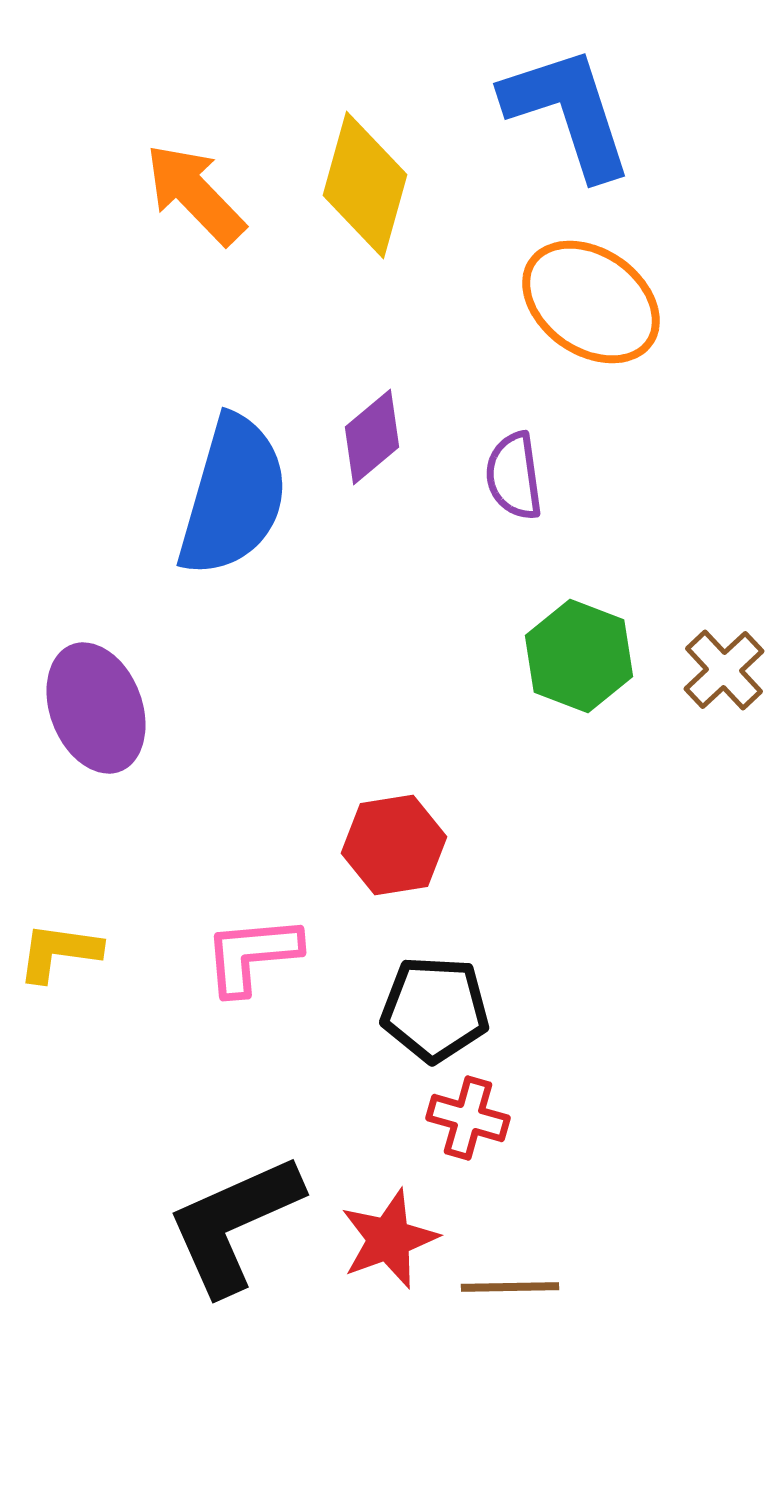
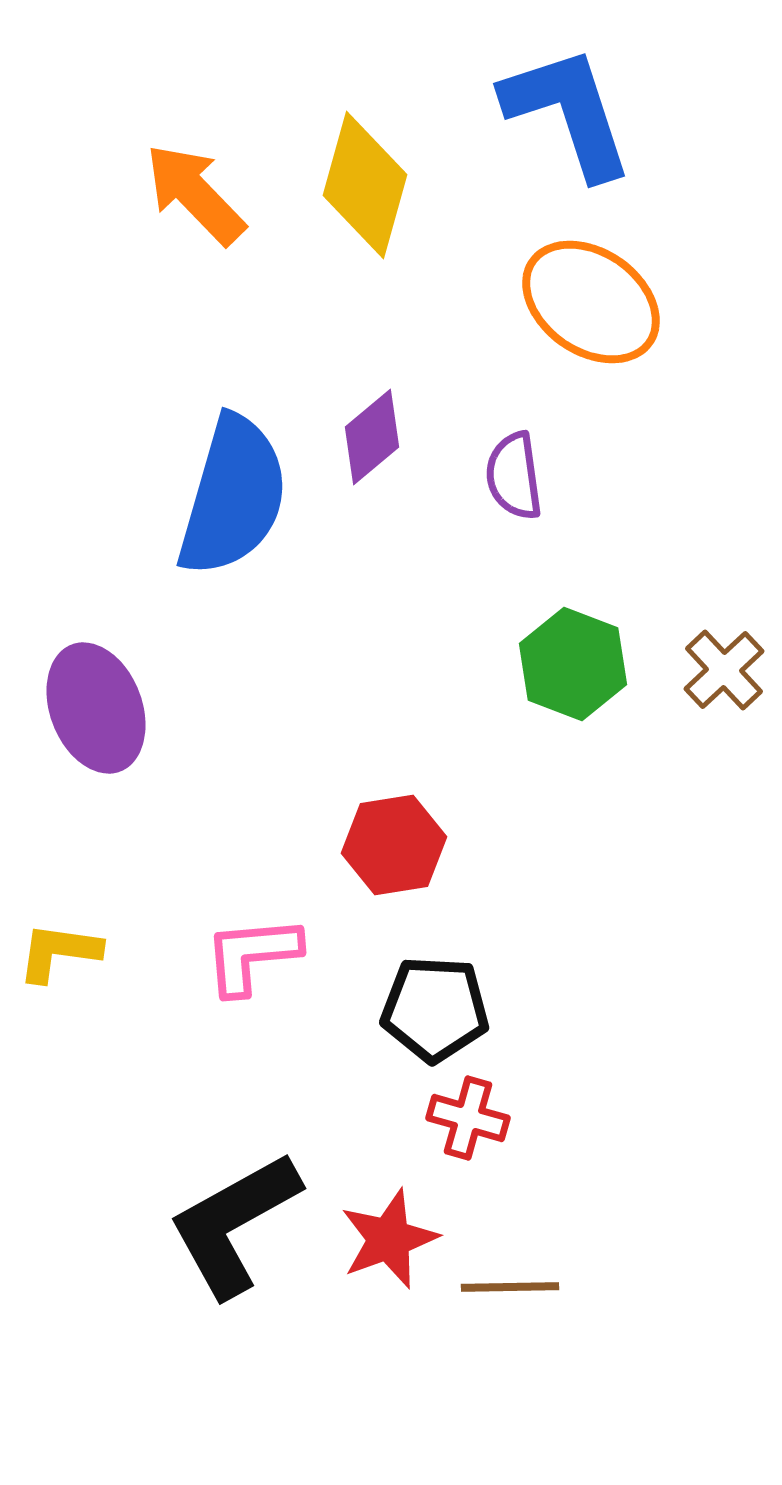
green hexagon: moved 6 px left, 8 px down
black L-shape: rotated 5 degrees counterclockwise
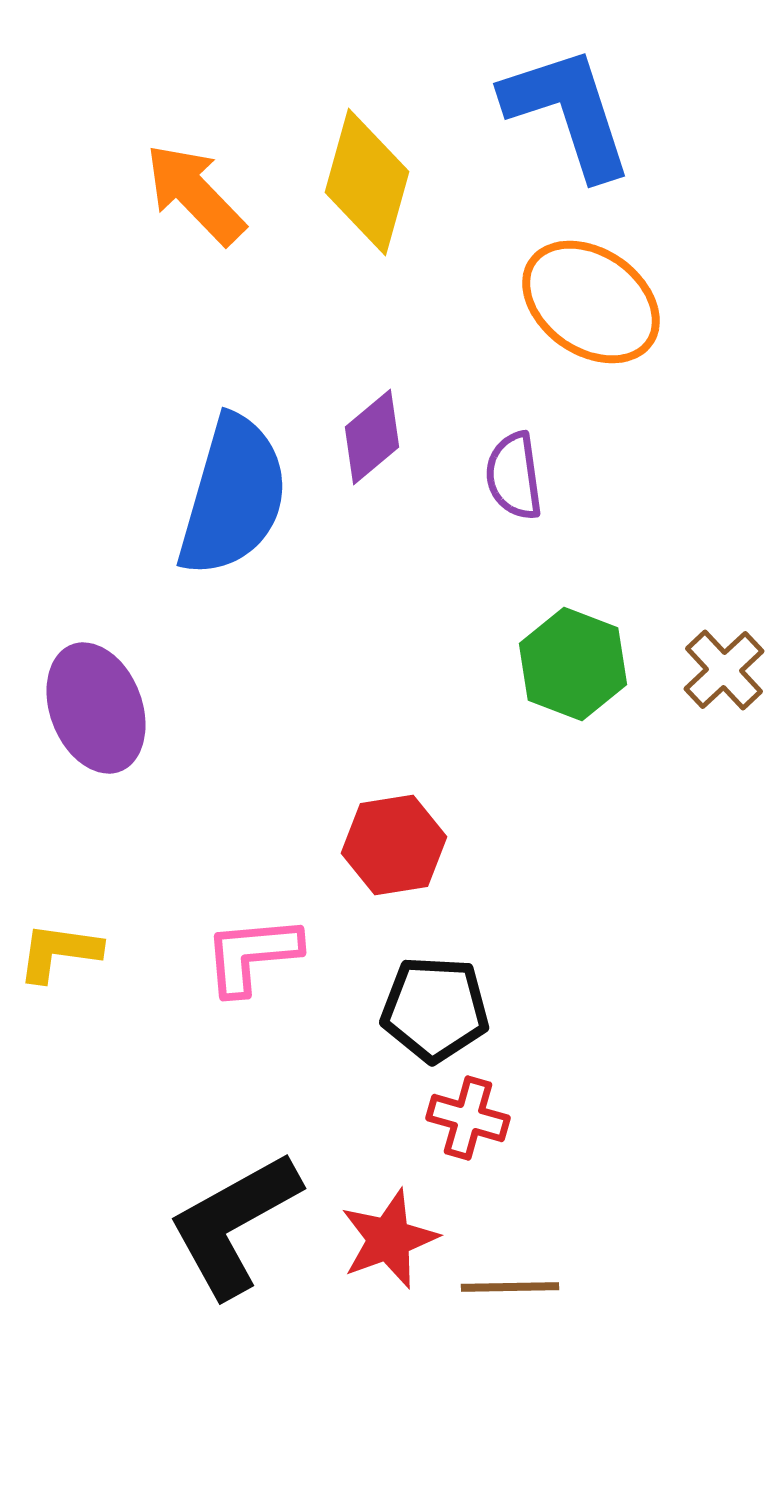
yellow diamond: moved 2 px right, 3 px up
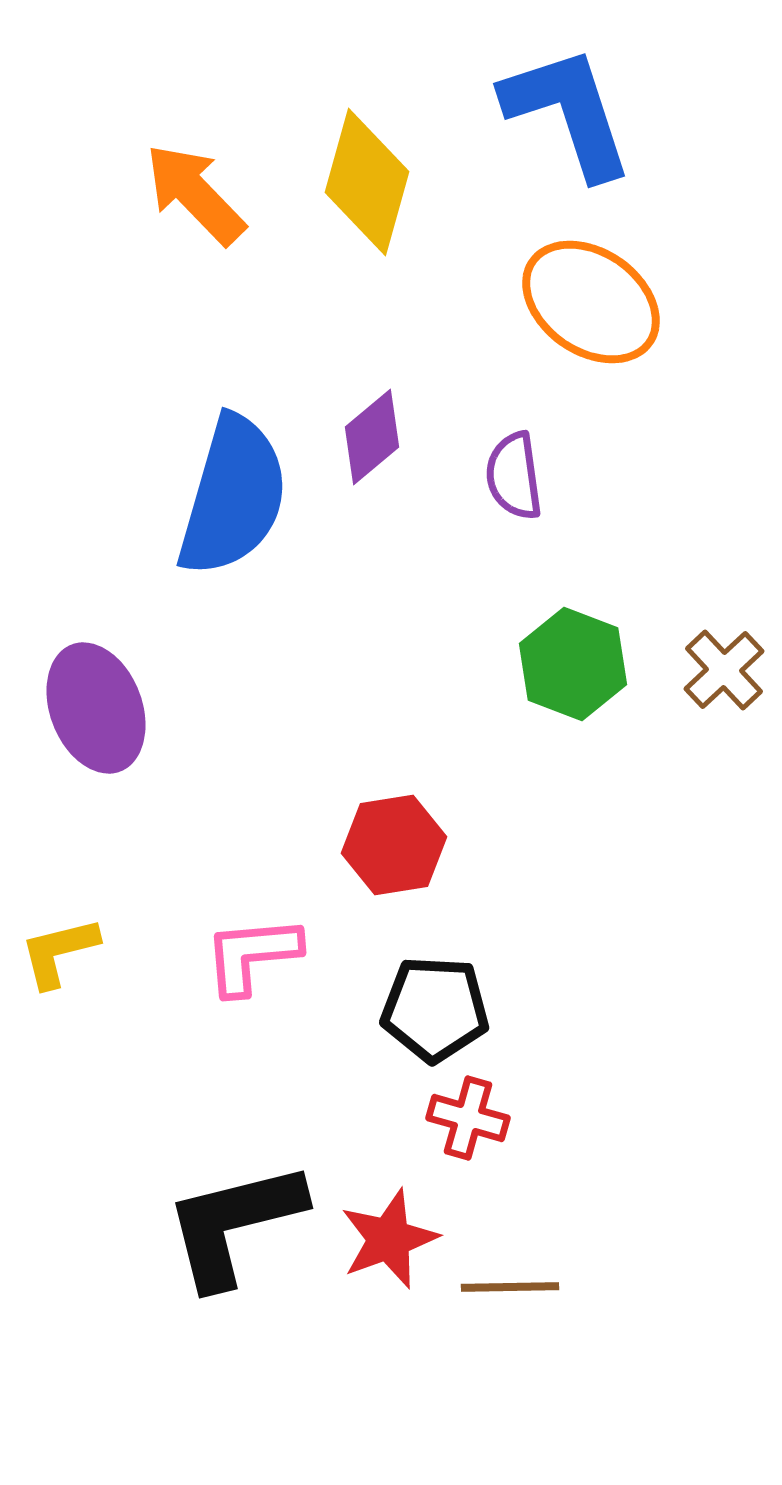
yellow L-shape: rotated 22 degrees counterclockwise
black L-shape: rotated 15 degrees clockwise
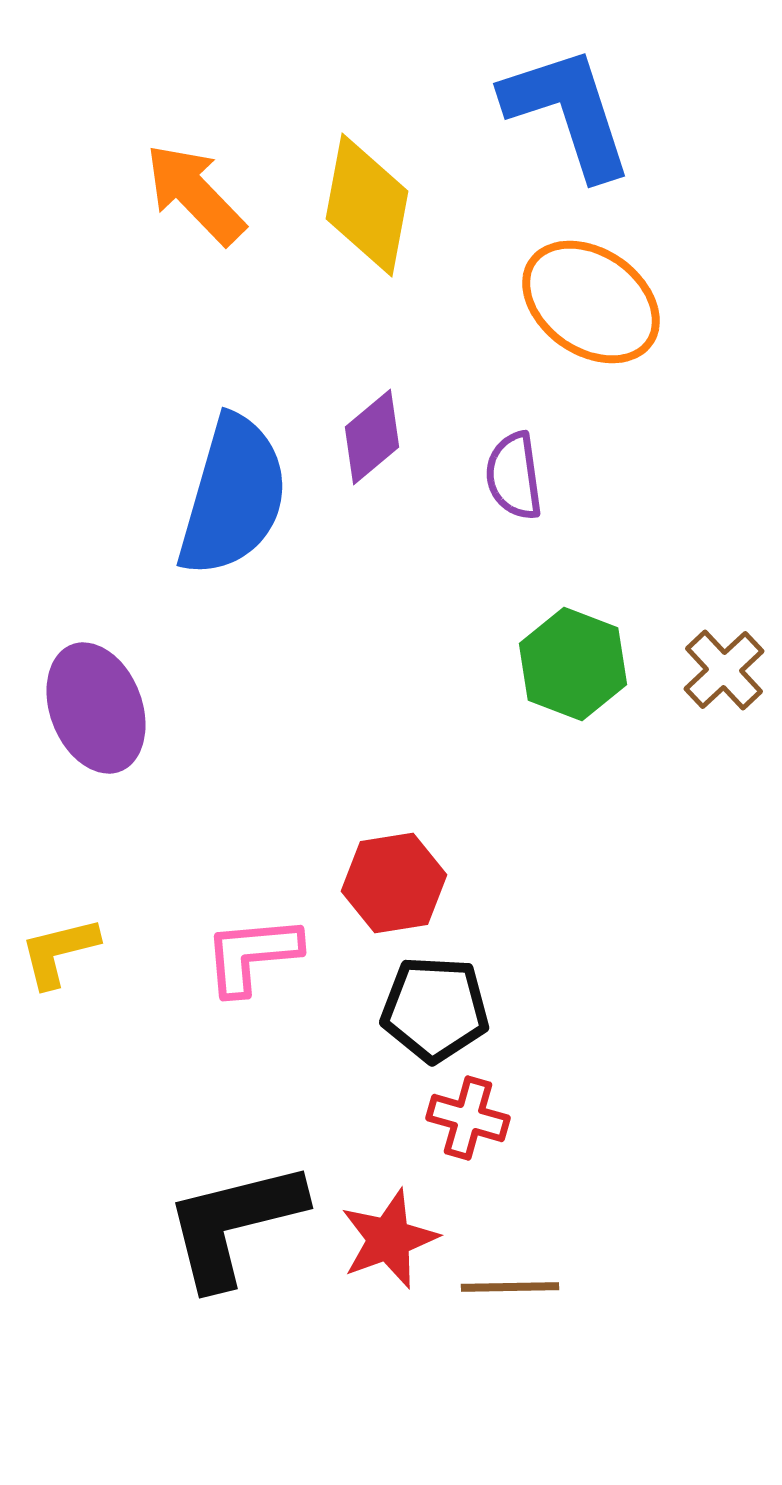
yellow diamond: moved 23 px down; rotated 5 degrees counterclockwise
red hexagon: moved 38 px down
